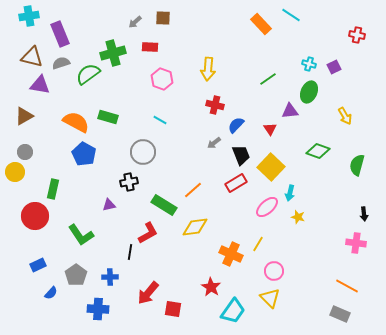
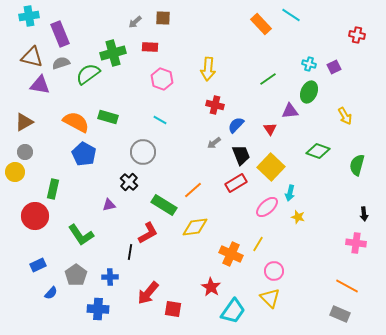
brown triangle at (24, 116): moved 6 px down
black cross at (129, 182): rotated 36 degrees counterclockwise
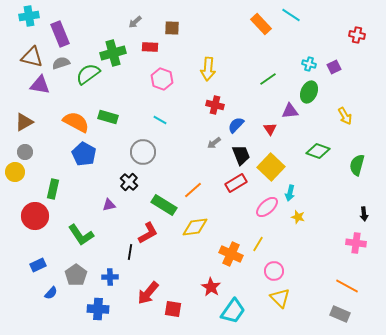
brown square at (163, 18): moved 9 px right, 10 px down
yellow triangle at (270, 298): moved 10 px right
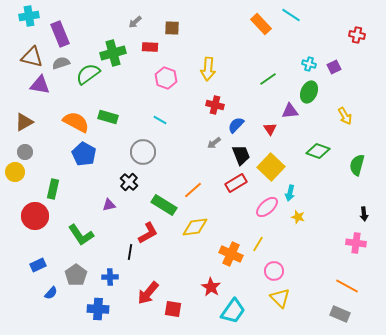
pink hexagon at (162, 79): moved 4 px right, 1 px up
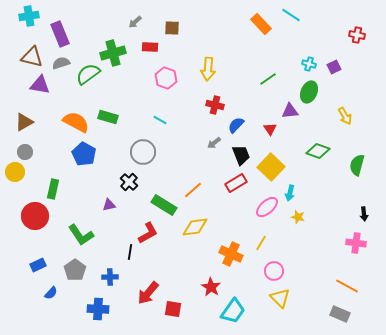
yellow line at (258, 244): moved 3 px right, 1 px up
gray pentagon at (76, 275): moved 1 px left, 5 px up
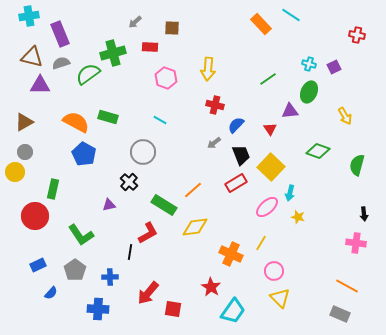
purple triangle at (40, 85): rotated 10 degrees counterclockwise
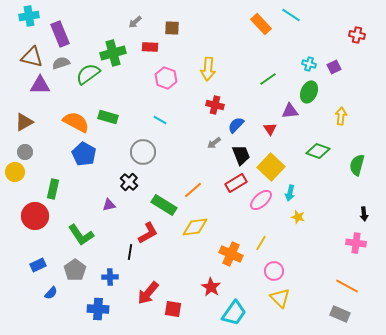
yellow arrow at (345, 116): moved 4 px left; rotated 144 degrees counterclockwise
pink ellipse at (267, 207): moved 6 px left, 7 px up
cyan trapezoid at (233, 311): moved 1 px right, 2 px down
